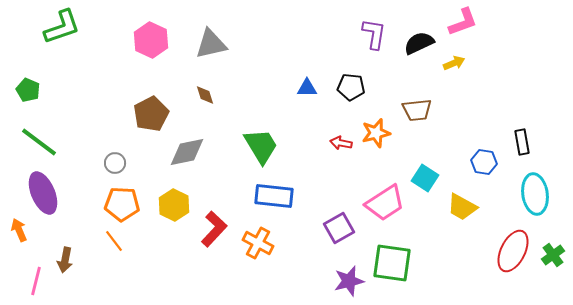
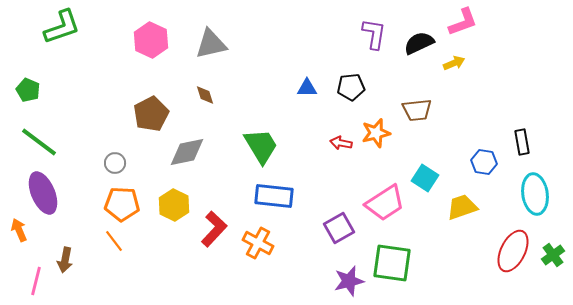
black pentagon: rotated 12 degrees counterclockwise
yellow trapezoid: rotated 132 degrees clockwise
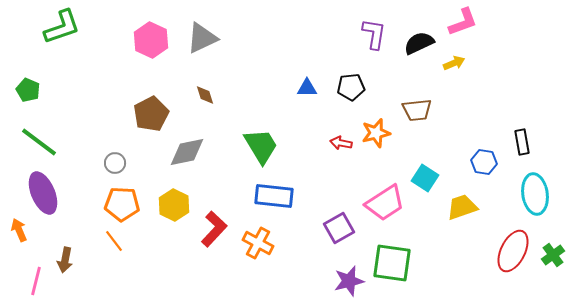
gray triangle: moved 9 px left, 6 px up; rotated 12 degrees counterclockwise
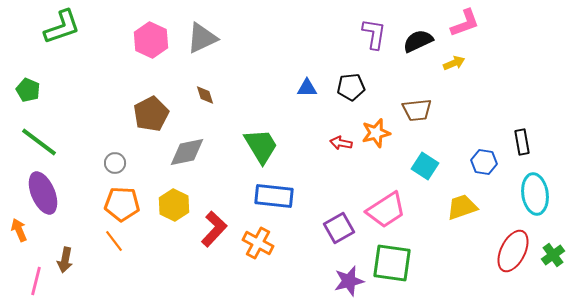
pink L-shape: moved 2 px right, 1 px down
black semicircle: moved 1 px left, 2 px up
cyan square: moved 12 px up
pink trapezoid: moved 1 px right, 7 px down
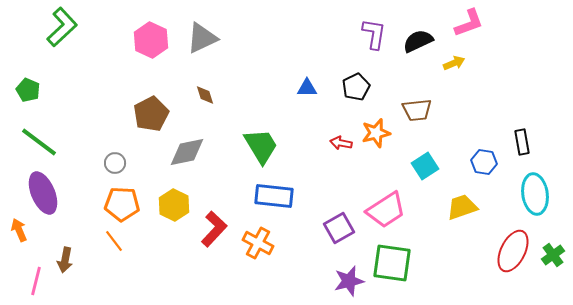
pink L-shape: moved 4 px right
green L-shape: rotated 24 degrees counterclockwise
black pentagon: moved 5 px right; rotated 20 degrees counterclockwise
cyan square: rotated 24 degrees clockwise
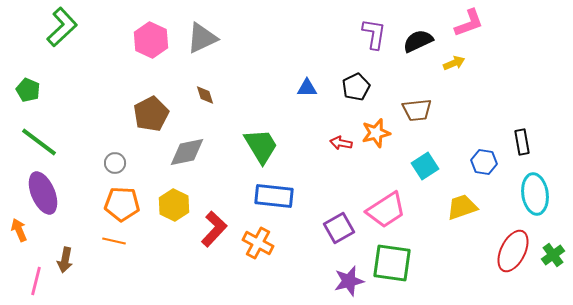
orange line: rotated 40 degrees counterclockwise
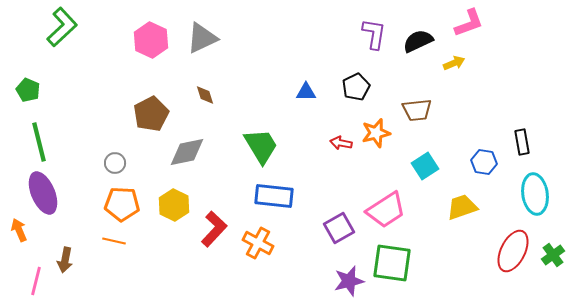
blue triangle: moved 1 px left, 4 px down
green line: rotated 39 degrees clockwise
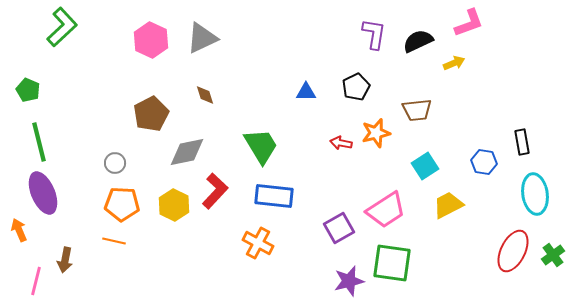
yellow trapezoid: moved 14 px left, 2 px up; rotated 8 degrees counterclockwise
red L-shape: moved 1 px right, 38 px up
